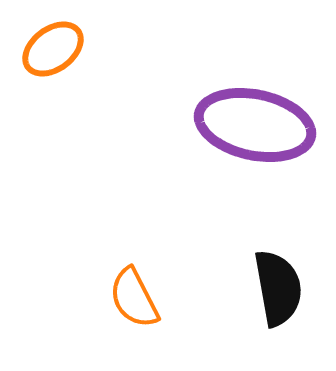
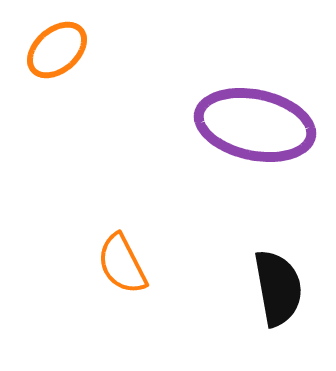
orange ellipse: moved 4 px right, 1 px down; rotated 4 degrees counterclockwise
orange semicircle: moved 12 px left, 34 px up
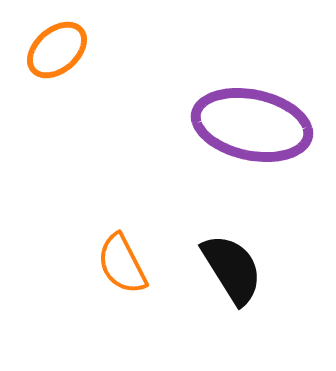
purple ellipse: moved 3 px left
black semicircle: moved 46 px left, 19 px up; rotated 22 degrees counterclockwise
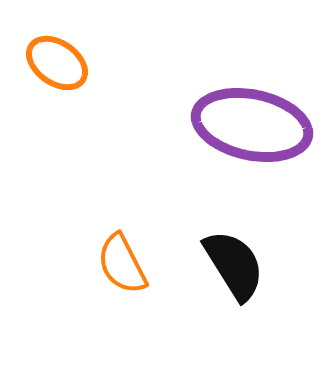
orange ellipse: moved 13 px down; rotated 76 degrees clockwise
black semicircle: moved 2 px right, 4 px up
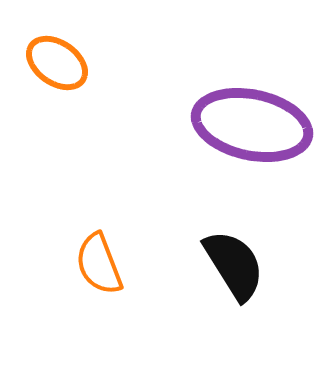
orange semicircle: moved 23 px left; rotated 6 degrees clockwise
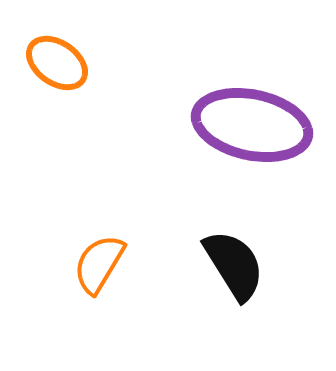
orange semicircle: rotated 52 degrees clockwise
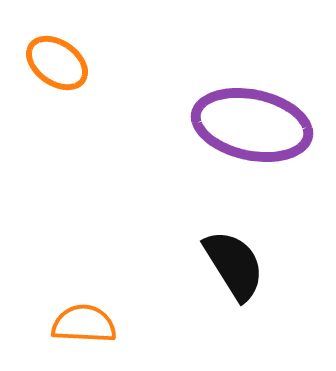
orange semicircle: moved 15 px left, 60 px down; rotated 62 degrees clockwise
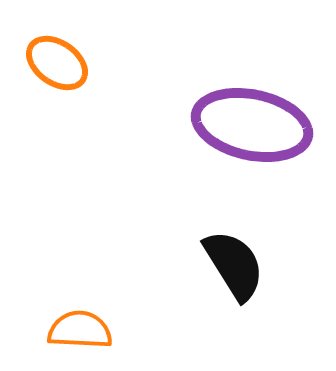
orange semicircle: moved 4 px left, 6 px down
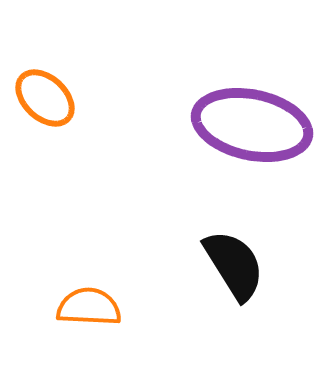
orange ellipse: moved 12 px left, 35 px down; rotated 8 degrees clockwise
orange semicircle: moved 9 px right, 23 px up
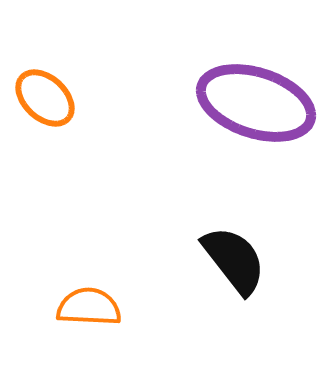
purple ellipse: moved 4 px right, 22 px up; rotated 6 degrees clockwise
black semicircle: moved 5 px up; rotated 6 degrees counterclockwise
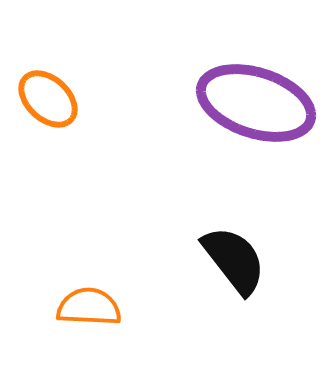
orange ellipse: moved 3 px right, 1 px down
